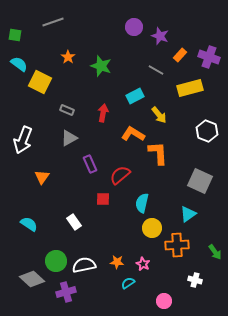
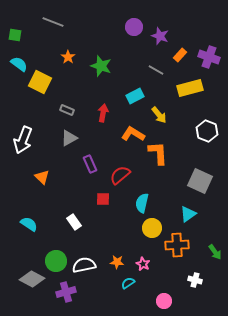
gray line at (53, 22): rotated 40 degrees clockwise
orange triangle at (42, 177): rotated 21 degrees counterclockwise
gray diamond at (32, 279): rotated 15 degrees counterclockwise
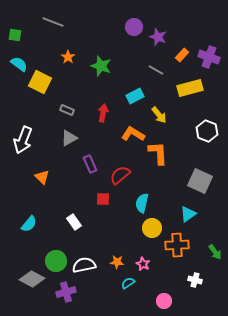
purple star at (160, 36): moved 2 px left, 1 px down
orange rectangle at (180, 55): moved 2 px right
cyan semicircle at (29, 224): rotated 96 degrees clockwise
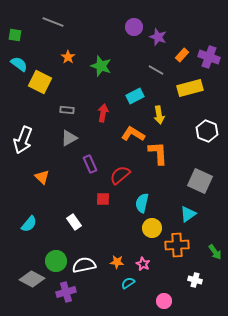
gray rectangle at (67, 110): rotated 16 degrees counterclockwise
yellow arrow at (159, 115): rotated 30 degrees clockwise
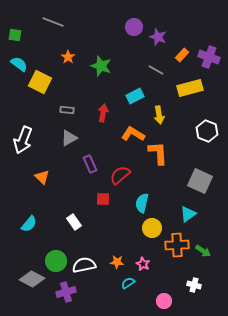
green arrow at (215, 252): moved 12 px left, 1 px up; rotated 21 degrees counterclockwise
white cross at (195, 280): moved 1 px left, 5 px down
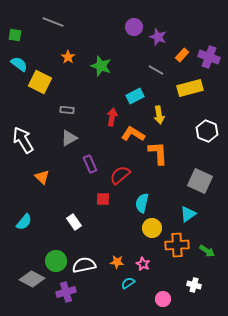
red arrow at (103, 113): moved 9 px right, 4 px down
white arrow at (23, 140): rotated 128 degrees clockwise
cyan semicircle at (29, 224): moved 5 px left, 2 px up
green arrow at (203, 251): moved 4 px right
pink circle at (164, 301): moved 1 px left, 2 px up
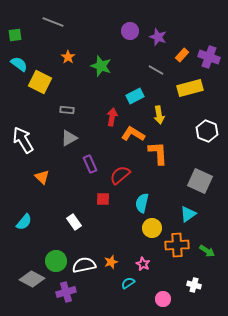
purple circle at (134, 27): moved 4 px left, 4 px down
green square at (15, 35): rotated 16 degrees counterclockwise
orange star at (117, 262): moved 6 px left; rotated 24 degrees counterclockwise
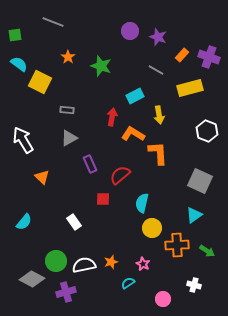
cyan triangle at (188, 214): moved 6 px right, 1 px down
